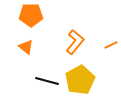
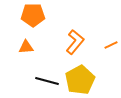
orange pentagon: moved 2 px right
orange triangle: rotated 42 degrees counterclockwise
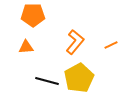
yellow pentagon: moved 1 px left, 2 px up
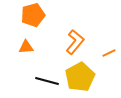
orange pentagon: rotated 15 degrees counterclockwise
orange line: moved 2 px left, 8 px down
yellow pentagon: moved 1 px right, 1 px up
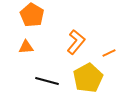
orange pentagon: moved 1 px left; rotated 25 degrees counterclockwise
orange L-shape: moved 1 px right
yellow pentagon: moved 8 px right, 1 px down
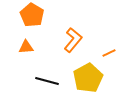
orange L-shape: moved 3 px left, 2 px up
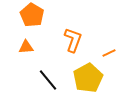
orange L-shape: rotated 20 degrees counterclockwise
black line: moved 1 px right, 1 px up; rotated 35 degrees clockwise
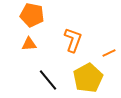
orange pentagon: rotated 20 degrees counterclockwise
orange triangle: moved 3 px right, 3 px up
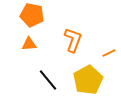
yellow pentagon: moved 2 px down
